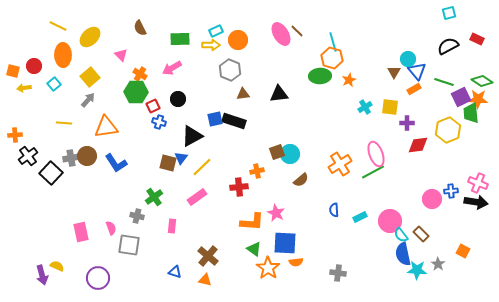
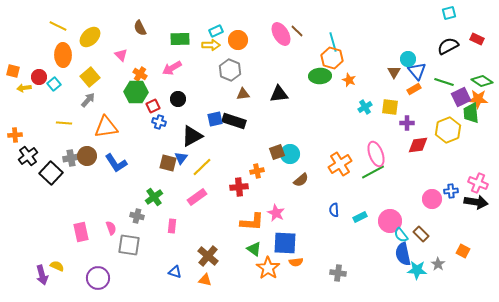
red circle at (34, 66): moved 5 px right, 11 px down
orange star at (349, 80): rotated 24 degrees counterclockwise
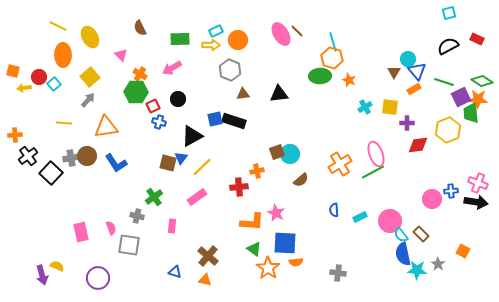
yellow ellipse at (90, 37): rotated 75 degrees counterclockwise
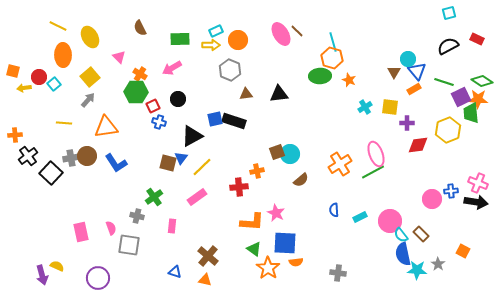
pink triangle at (121, 55): moved 2 px left, 2 px down
brown triangle at (243, 94): moved 3 px right
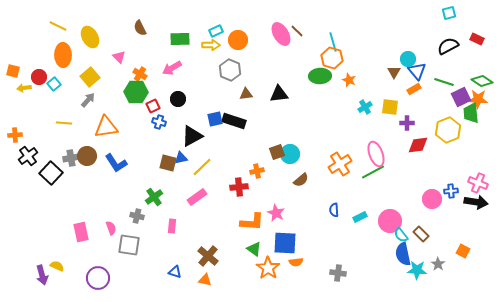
blue triangle at (181, 158): rotated 40 degrees clockwise
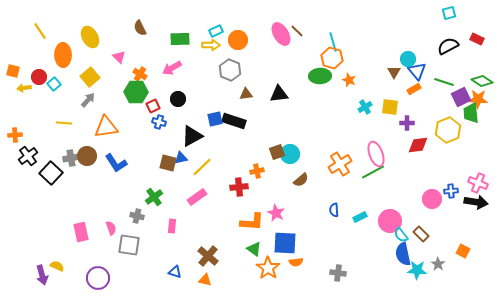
yellow line at (58, 26): moved 18 px left, 5 px down; rotated 30 degrees clockwise
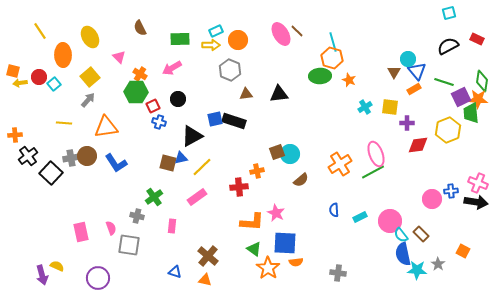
green diamond at (482, 81): rotated 65 degrees clockwise
yellow arrow at (24, 88): moved 4 px left, 5 px up
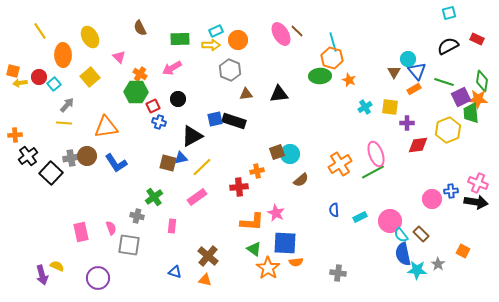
gray arrow at (88, 100): moved 21 px left, 5 px down
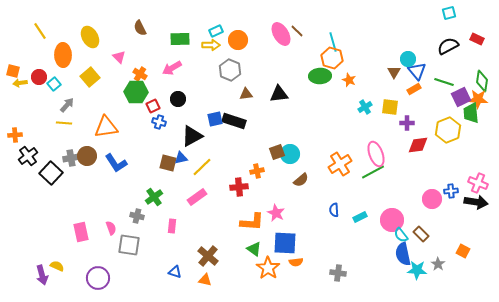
pink circle at (390, 221): moved 2 px right, 1 px up
